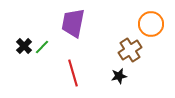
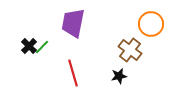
black cross: moved 5 px right
brown cross: rotated 20 degrees counterclockwise
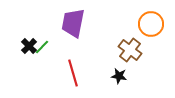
black star: rotated 21 degrees clockwise
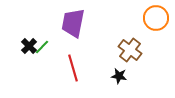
orange circle: moved 5 px right, 6 px up
red line: moved 5 px up
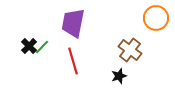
red line: moved 7 px up
black star: rotated 28 degrees counterclockwise
